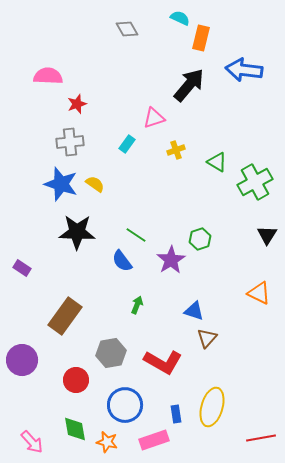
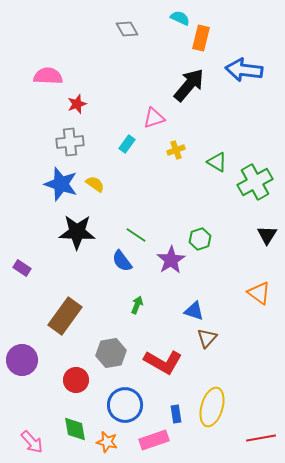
orange triangle: rotated 10 degrees clockwise
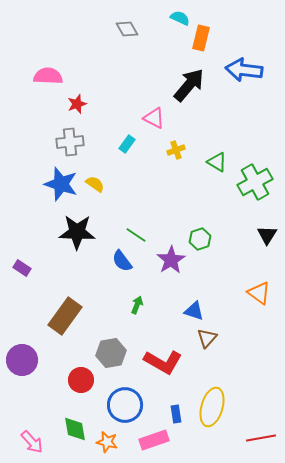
pink triangle: rotated 45 degrees clockwise
red circle: moved 5 px right
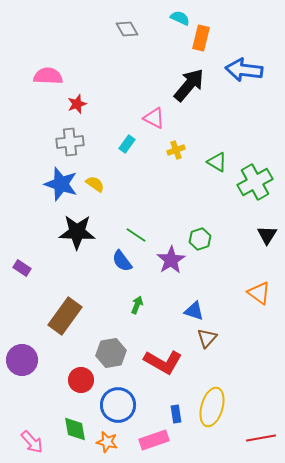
blue circle: moved 7 px left
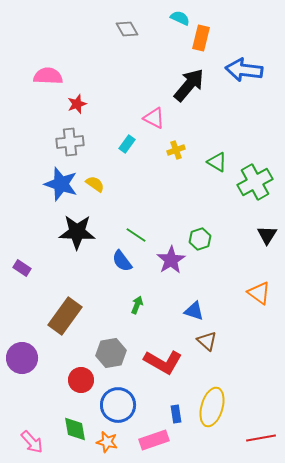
brown triangle: moved 3 px down; rotated 30 degrees counterclockwise
purple circle: moved 2 px up
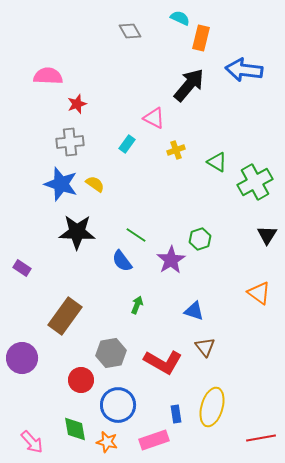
gray diamond: moved 3 px right, 2 px down
brown triangle: moved 2 px left, 6 px down; rotated 10 degrees clockwise
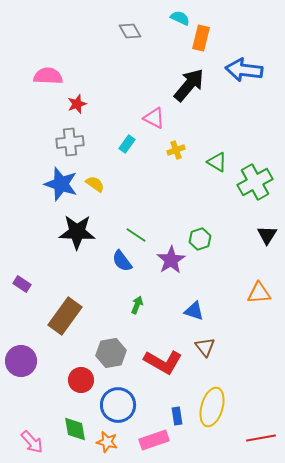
purple rectangle: moved 16 px down
orange triangle: rotated 40 degrees counterclockwise
purple circle: moved 1 px left, 3 px down
blue rectangle: moved 1 px right, 2 px down
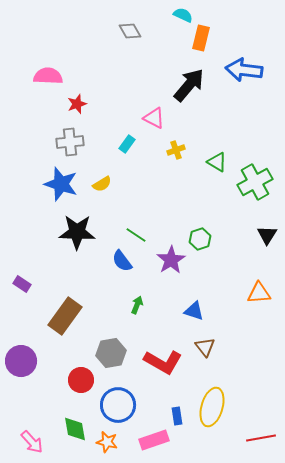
cyan semicircle: moved 3 px right, 3 px up
yellow semicircle: moved 7 px right; rotated 114 degrees clockwise
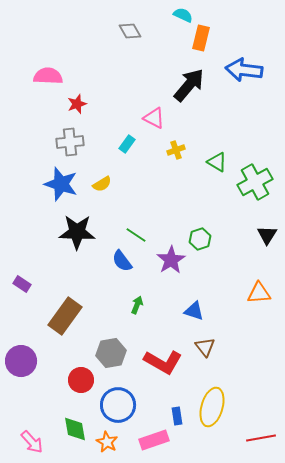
orange star: rotated 15 degrees clockwise
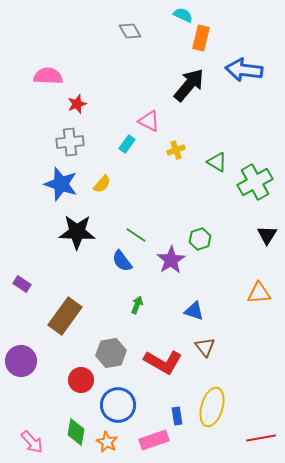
pink triangle: moved 5 px left, 3 px down
yellow semicircle: rotated 18 degrees counterclockwise
green diamond: moved 1 px right, 3 px down; rotated 20 degrees clockwise
